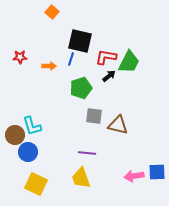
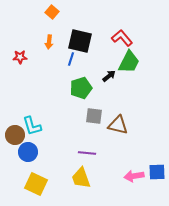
red L-shape: moved 16 px right, 19 px up; rotated 40 degrees clockwise
orange arrow: moved 24 px up; rotated 96 degrees clockwise
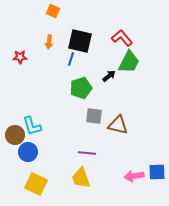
orange square: moved 1 px right, 1 px up; rotated 16 degrees counterclockwise
